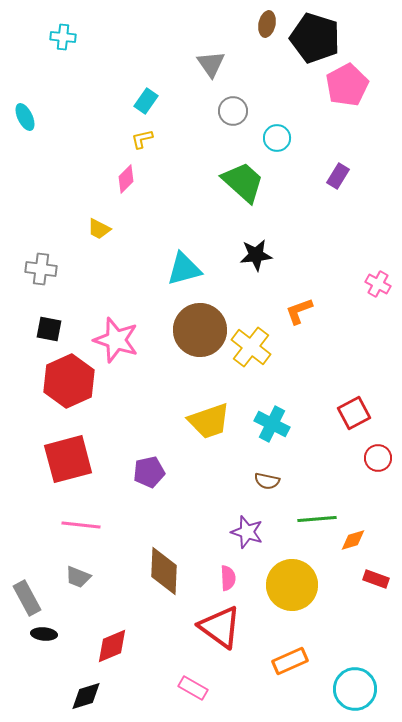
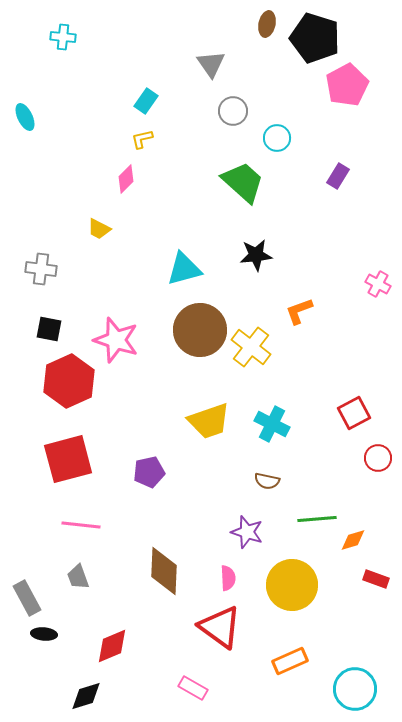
gray trapezoid at (78, 577): rotated 48 degrees clockwise
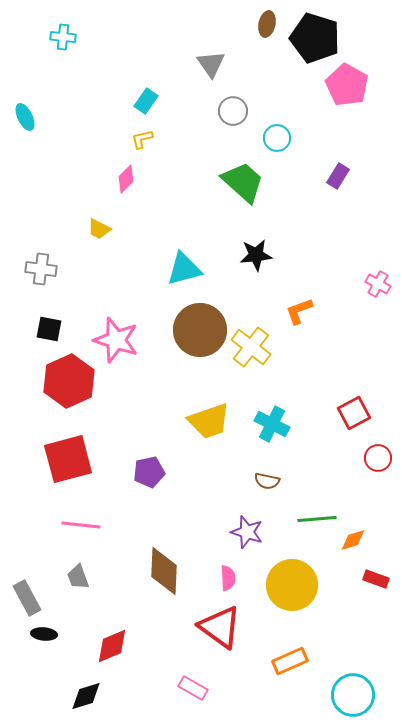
pink pentagon at (347, 85): rotated 15 degrees counterclockwise
cyan circle at (355, 689): moved 2 px left, 6 px down
